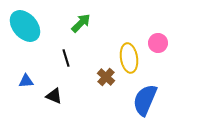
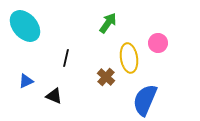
green arrow: moved 27 px right; rotated 10 degrees counterclockwise
black line: rotated 30 degrees clockwise
blue triangle: rotated 21 degrees counterclockwise
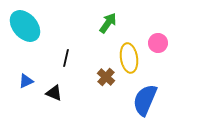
black triangle: moved 3 px up
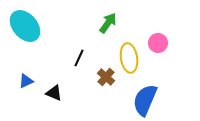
black line: moved 13 px right; rotated 12 degrees clockwise
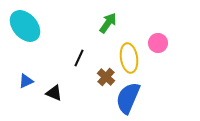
blue semicircle: moved 17 px left, 2 px up
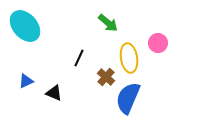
green arrow: rotated 95 degrees clockwise
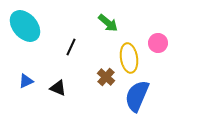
black line: moved 8 px left, 11 px up
black triangle: moved 4 px right, 5 px up
blue semicircle: moved 9 px right, 2 px up
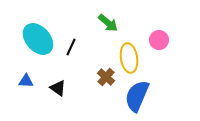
cyan ellipse: moved 13 px right, 13 px down
pink circle: moved 1 px right, 3 px up
blue triangle: rotated 28 degrees clockwise
black triangle: rotated 12 degrees clockwise
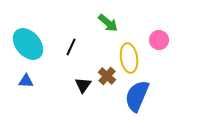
cyan ellipse: moved 10 px left, 5 px down
brown cross: moved 1 px right, 1 px up
black triangle: moved 25 px right, 3 px up; rotated 30 degrees clockwise
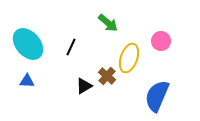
pink circle: moved 2 px right, 1 px down
yellow ellipse: rotated 28 degrees clockwise
blue triangle: moved 1 px right
black triangle: moved 1 px right, 1 px down; rotated 24 degrees clockwise
blue semicircle: moved 20 px right
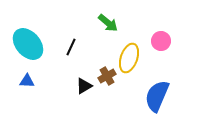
brown cross: rotated 18 degrees clockwise
